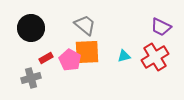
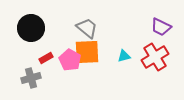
gray trapezoid: moved 2 px right, 3 px down
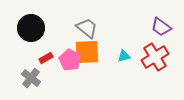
purple trapezoid: rotated 10 degrees clockwise
gray cross: rotated 36 degrees counterclockwise
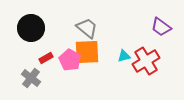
red cross: moved 9 px left, 4 px down
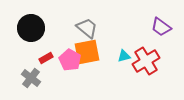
orange square: rotated 8 degrees counterclockwise
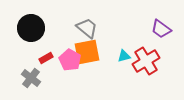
purple trapezoid: moved 2 px down
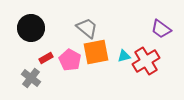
orange square: moved 9 px right
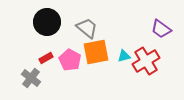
black circle: moved 16 px right, 6 px up
